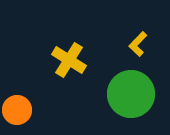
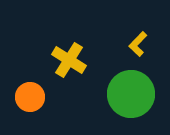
orange circle: moved 13 px right, 13 px up
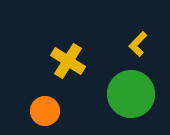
yellow cross: moved 1 px left, 1 px down
orange circle: moved 15 px right, 14 px down
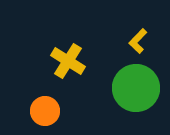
yellow L-shape: moved 3 px up
green circle: moved 5 px right, 6 px up
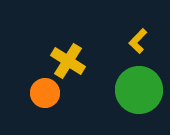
green circle: moved 3 px right, 2 px down
orange circle: moved 18 px up
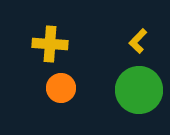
yellow cross: moved 18 px left, 17 px up; rotated 28 degrees counterclockwise
orange circle: moved 16 px right, 5 px up
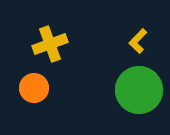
yellow cross: rotated 24 degrees counterclockwise
orange circle: moved 27 px left
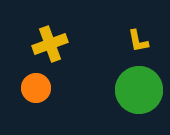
yellow L-shape: rotated 55 degrees counterclockwise
orange circle: moved 2 px right
